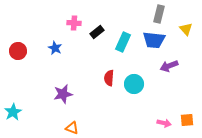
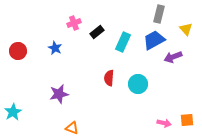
pink cross: rotated 24 degrees counterclockwise
blue trapezoid: rotated 145 degrees clockwise
purple arrow: moved 4 px right, 9 px up
cyan circle: moved 4 px right
purple star: moved 4 px left
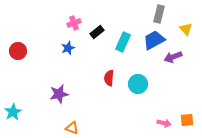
blue star: moved 13 px right; rotated 24 degrees clockwise
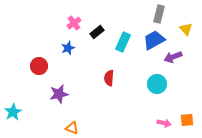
pink cross: rotated 16 degrees counterclockwise
red circle: moved 21 px right, 15 px down
cyan circle: moved 19 px right
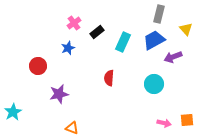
red circle: moved 1 px left
cyan circle: moved 3 px left
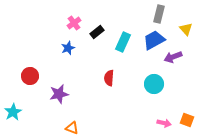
red circle: moved 8 px left, 10 px down
orange square: rotated 24 degrees clockwise
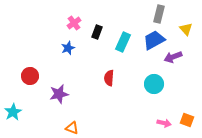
black rectangle: rotated 32 degrees counterclockwise
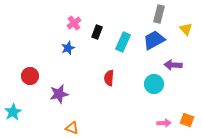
purple arrow: moved 8 px down; rotated 24 degrees clockwise
pink arrow: rotated 16 degrees counterclockwise
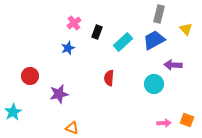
cyan rectangle: rotated 24 degrees clockwise
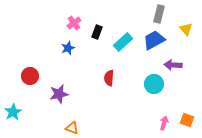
pink arrow: rotated 72 degrees counterclockwise
